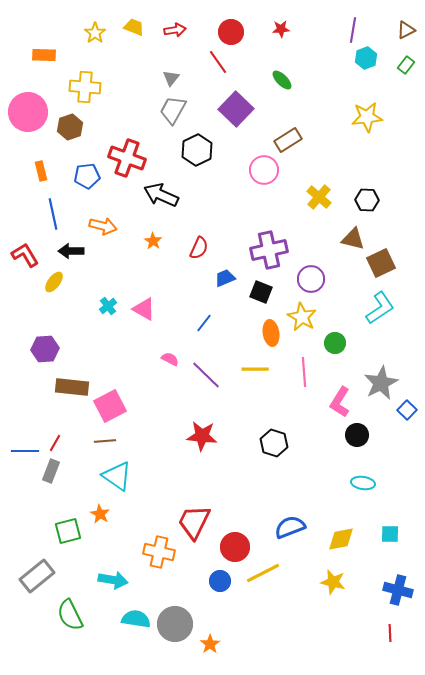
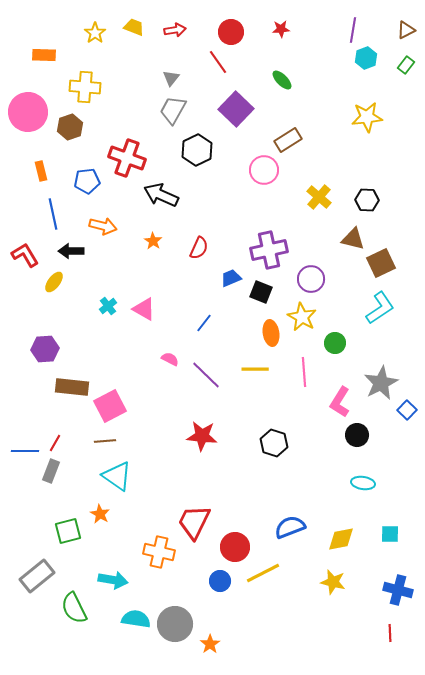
blue pentagon at (87, 176): moved 5 px down
blue trapezoid at (225, 278): moved 6 px right
green semicircle at (70, 615): moved 4 px right, 7 px up
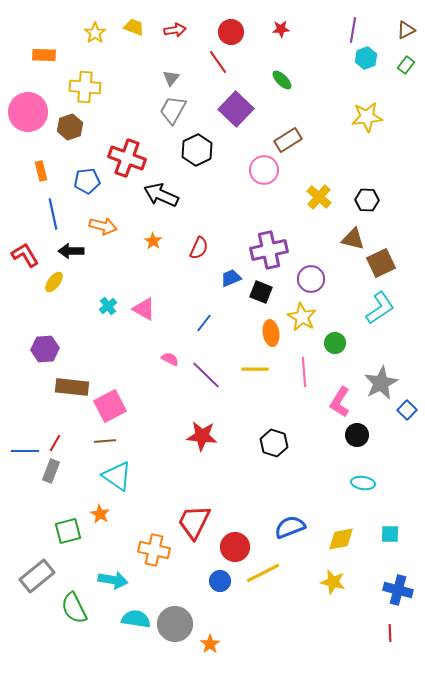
orange cross at (159, 552): moved 5 px left, 2 px up
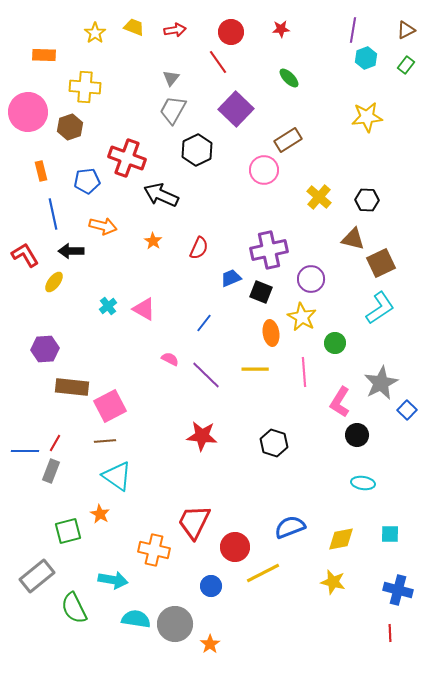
green ellipse at (282, 80): moved 7 px right, 2 px up
blue circle at (220, 581): moved 9 px left, 5 px down
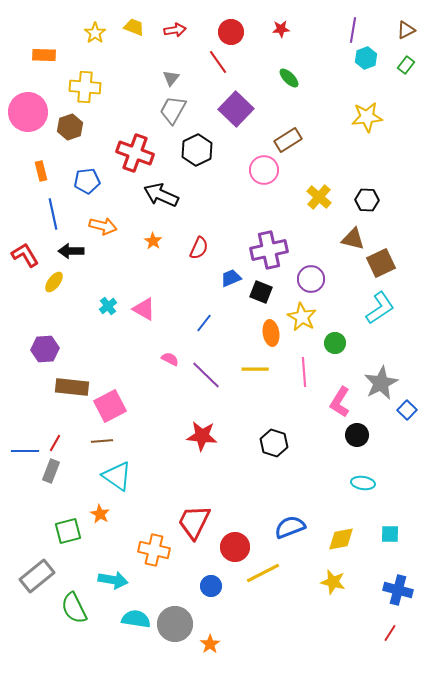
red cross at (127, 158): moved 8 px right, 5 px up
brown line at (105, 441): moved 3 px left
red line at (390, 633): rotated 36 degrees clockwise
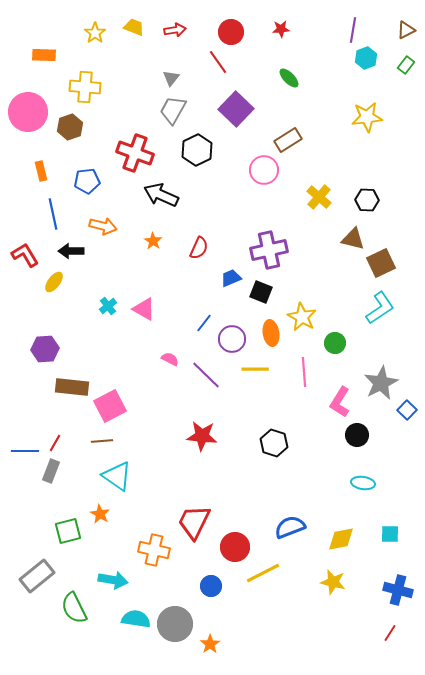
purple circle at (311, 279): moved 79 px left, 60 px down
